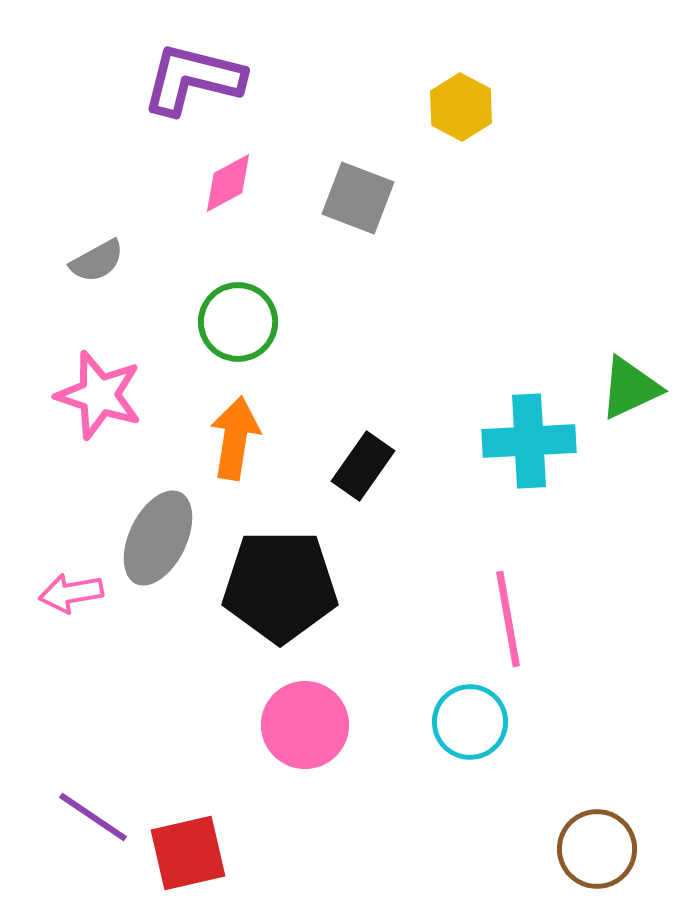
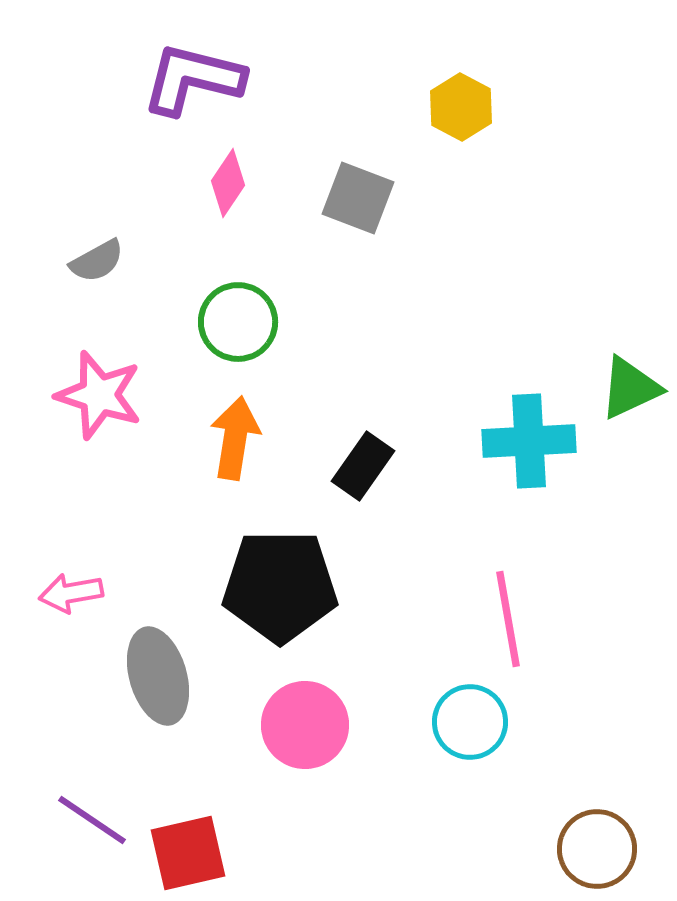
pink diamond: rotated 28 degrees counterclockwise
gray ellipse: moved 138 px down; rotated 42 degrees counterclockwise
purple line: moved 1 px left, 3 px down
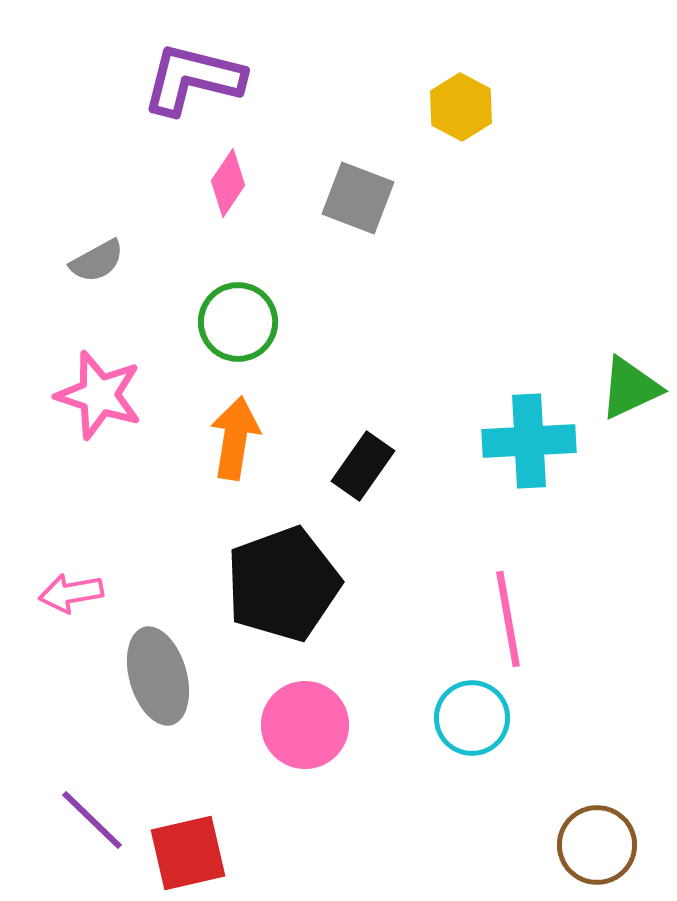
black pentagon: moved 3 px right, 2 px up; rotated 20 degrees counterclockwise
cyan circle: moved 2 px right, 4 px up
purple line: rotated 10 degrees clockwise
brown circle: moved 4 px up
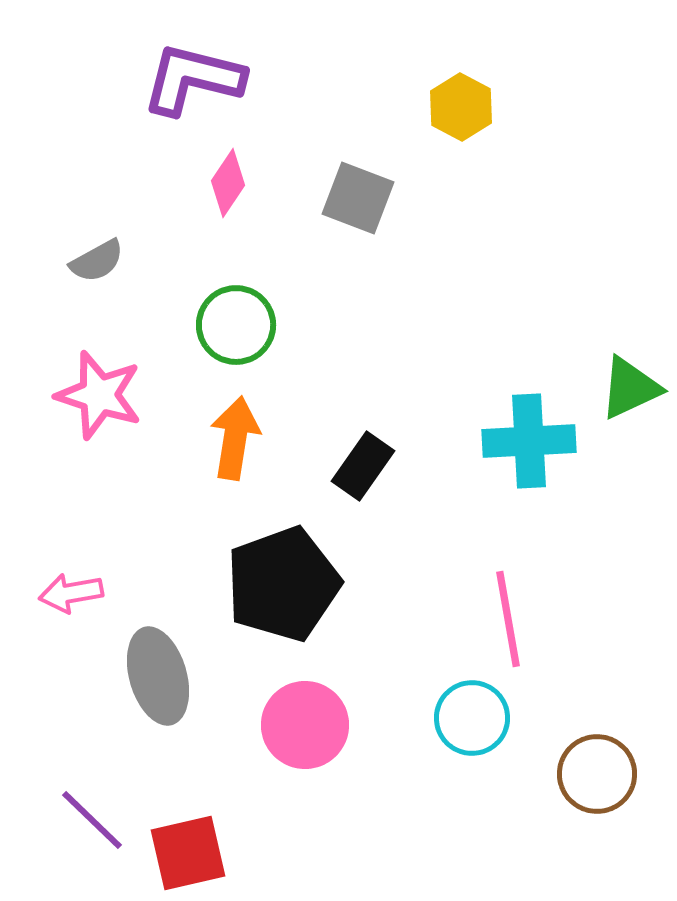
green circle: moved 2 px left, 3 px down
brown circle: moved 71 px up
